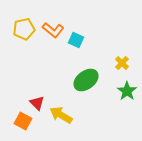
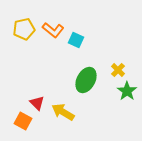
yellow cross: moved 4 px left, 7 px down
green ellipse: rotated 25 degrees counterclockwise
yellow arrow: moved 2 px right, 3 px up
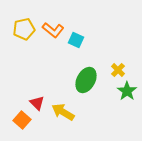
orange square: moved 1 px left, 1 px up; rotated 12 degrees clockwise
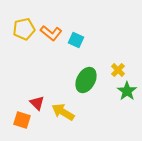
orange L-shape: moved 2 px left, 3 px down
orange square: rotated 24 degrees counterclockwise
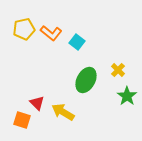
cyan square: moved 1 px right, 2 px down; rotated 14 degrees clockwise
green star: moved 5 px down
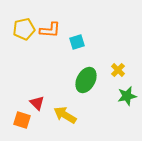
orange L-shape: moved 1 px left, 3 px up; rotated 35 degrees counterclockwise
cyan square: rotated 35 degrees clockwise
green star: rotated 24 degrees clockwise
yellow arrow: moved 2 px right, 3 px down
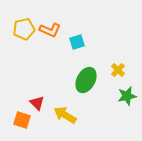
orange L-shape: rotated 20 degrees clockwise
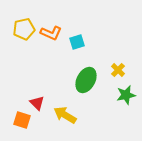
orange L-shape: moved 1 px right, 3 px down
green star: moved 1 px left, 1 px up
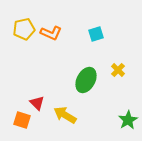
cyan square: moved 19 px right, 8 px up
green star: moved 2 px right, 25 px down; rotated 18 degrees counterclockwise
